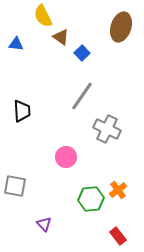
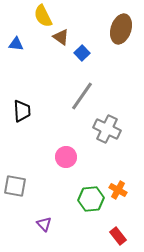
brown ellipse: moved 2 px down
orange cross: rotated 24 degrees counterclockwise
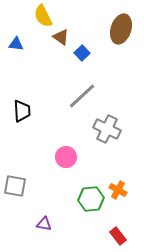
gray line: rotated 12 degrees clockwise
purple triangle: rotated 35 degrees counterclockwise
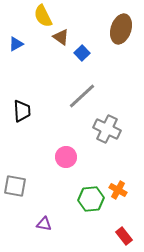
blue triangle: rotated 35 degrees counterclockwise
red rectangle: moved 6 px right
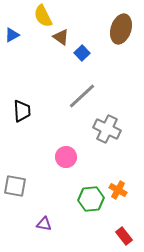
blue triangle: moved 4 px left, 9 px up
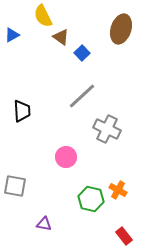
green hexagon: rotated 20 degrees clockwise
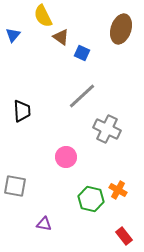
blue triangle: moved 1 px right; rotated 21 degrees counterclockwise
blue square: rotated 21 degrees counterclockwise
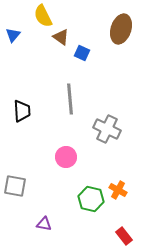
gray line: moved 12 px left, 3 px down; rotated 52 degrees counterclockwise
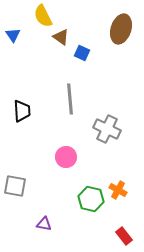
blue triangle: rotated 14 degrees counterclockwise
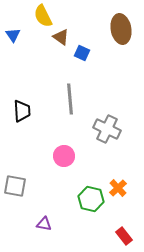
brown ellipse: rotated 28 degrees counterclockwise
pink circle: moved 2 px left, 1 px up
orange cross: moved 2 px up; rotated 18 degrees clockwise
